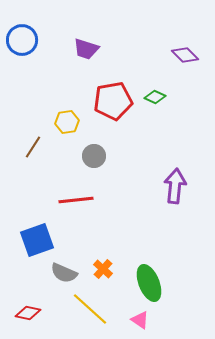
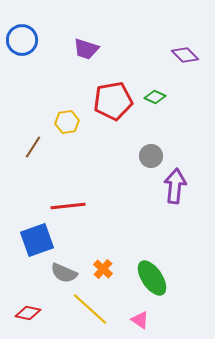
gray circle: moved 57 px right
red line: moved 8 px left, 6 px down
green ellipse: moved 3 px right, 5 px up; rotated 12 degrees counterclockwise
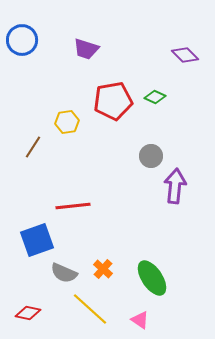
red line: moved 5 px right
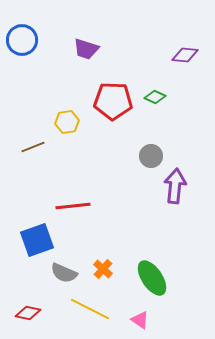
purple diamond: rotated 40 degrees counterclockwise
red pentagon: rotated 12 degrees clockwise
brown line: rotated 35 degrees clockwise
yellow line: rotated 15 degrees counterclockwise
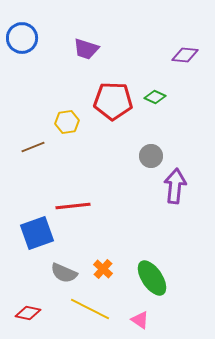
blue circle: moved 2 px up
blue square: moved 7 px up
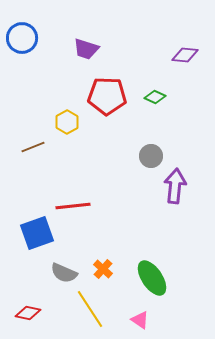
red pentagon: moved 6 px left, 5 px up
yellow hexagon: rotated 20 degrees counterclockwise
yellow line: rotated 30 degrees clockwise
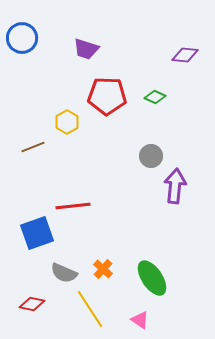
red diamond: moved 4 px right, 9 px up
